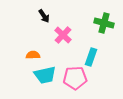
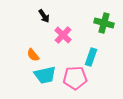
orange semicircle: rotated 128 degrees counterclockwise
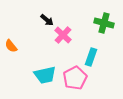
black arrow: moved 3 px right, 4 px down; rotated 16 degrees counterclockwise
orange semicircle: moved 22 px left, 9 px up
pink pentagon: rotated 25 degrees counterclockwise
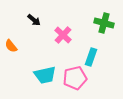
black arrow: moved 13 px left
pink pentagon: rotated 15 degrees clockwise
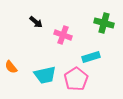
black arrow: moved 2 px right, 2 px down
pink cross: rotated 24 degrees counterclockwise
orange semicircle: moved 21 px down
cyan rectangle: rotated 54 degrees clockwise
pink pentagon: moved 1 px right, 1 px down; rotated 20 degrees counterclockwise
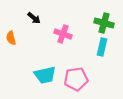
black arrow: moved 2 px left, 4 px up
pink cross: moved 1 px up
cyan rectangle: moved 11 px right, 10 px up; rotated 60 degrees counterclockwise
orange semicircle: moved 29 px up; rotated 24 degrees clockwise
pink pentagon: rotated 25 degrees clockwise
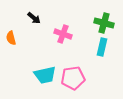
pink pentagon: moved 3 px left, 1 px up
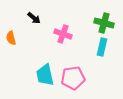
cyan trapezoid: rotated 90 degrees clockwise
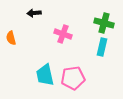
black arrow: moved 5 px up; rotated 136 degrees clockwise
